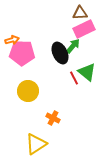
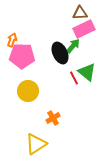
orange arrow: rotated 56 degrees counterclockwise
pink pentagon: moved 3 px down
orange cross: rotated 32 degrees clockwise
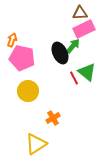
pink pentagon: moved 2 px down; rotated 10 degrees clockwise
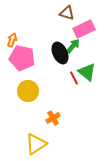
brown triangle: moved 13 px left; rotated 21 degrees clockwise
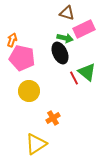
green arrow: moved 8 px left, 8 px up; rotated 63 degrees clockwise
yellow circle: moved 1 px right
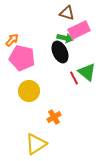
pink rectangle: moved 5 px left, 1 px down
orange arrow: rotated 24 degrees clockwise
black ellipse: moved 1 px up
orange cross: moved 1 px right, 1 px up
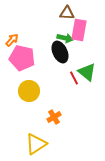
brown triangle: rotated 14 degrees counterclockwise
pink rectangle: rotated 55 degrees counterclockwise
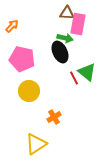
pink rectangle: moved 1 px left, 6 px up
orange arrow: moved 14 px up
pink pentagon: moved 1 px down
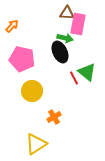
yellow circle: moved 3 px right
